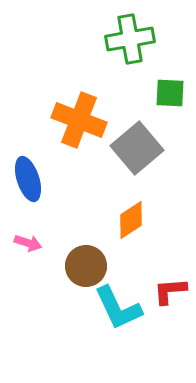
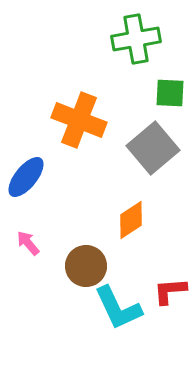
green cross: moved 6 px right
gray square: moved 16 px right
blue ellipse: moved 2 px left, 2 px up; rotated 57 degrees clockwise
pink arrow: rotated 148 degrees counterclockwise
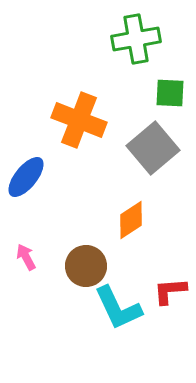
pink arrow: moved 2 px left, 14 px down; rotated 12 degrees clockwise
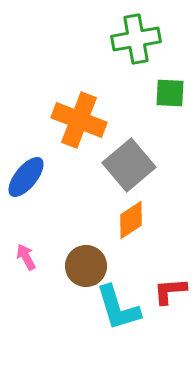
gray square: moved 24 px left, 17 px down
cyan L-shape: rotated 8 degrees clockwise
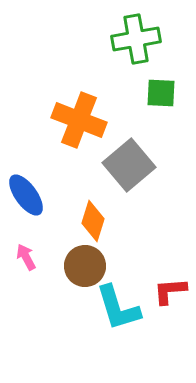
green square: moved 9 px left
blue ellipse: moved 18 px down; rotated 75 degrees counterclockwise
orange diamond: moved 38 px left, 1 px down; rotated 39 degrees counterclockwise
brown circle: moved 1 px left
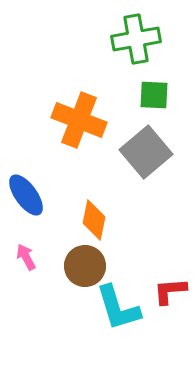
green square: moved 7 px left, 2 px down
gray square: moved 17 px right, 13 px up
orange diamond: moved 1 px right, 1 px up; rotated 6 degrees counterclockwise
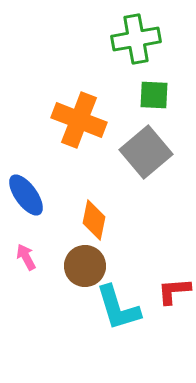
red L-shape: moved 4 px right
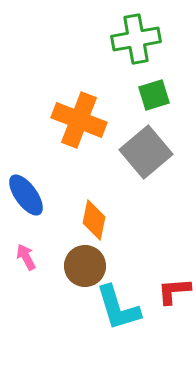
green square: rotated 20 degrees counterclockwise
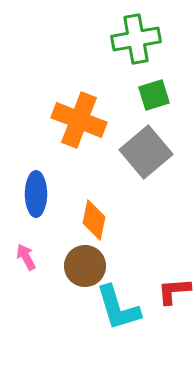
blue ellipse: moved 10 px right, 1 px up; rotated 36 degrees clockwise
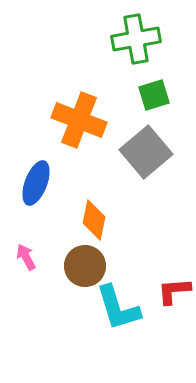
blue ellipse: moved 11 px up; rotated 21 degrees clockwise
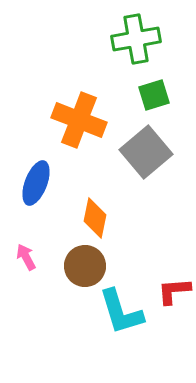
orange diamond: moved 1 px right, 2 px up
cyan L-shape: moved 3 px right, 4 px down
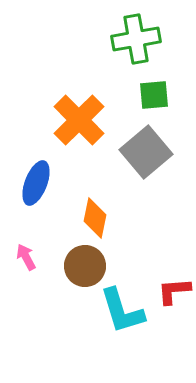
green square: rotated 12 degrees clockwise
orange cross: rotated 24 degrees clockwise
cyan L-shape: moved 1 px right, 1 px up
